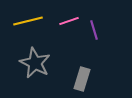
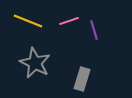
yellow line: rotated 36 degrees clockwise
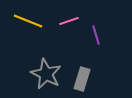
purple line: moved 2 px right, 5 px down
gray star: moved 11 px right, 11 px down
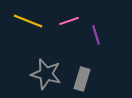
gray star: rotated 12 degrees counterclockwise
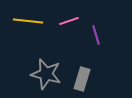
yellow line: rotated 16 degrees counterclockwise
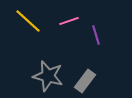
yellow line: rotated 36 degrees clockwise
gray star: moved 2 px right, 2 px down
gray rectangle: moved 3 px right, 2 px down; rotated 20 degrees clockwise
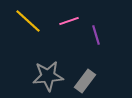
gray star: rotated 20 degrees counterclockwise
